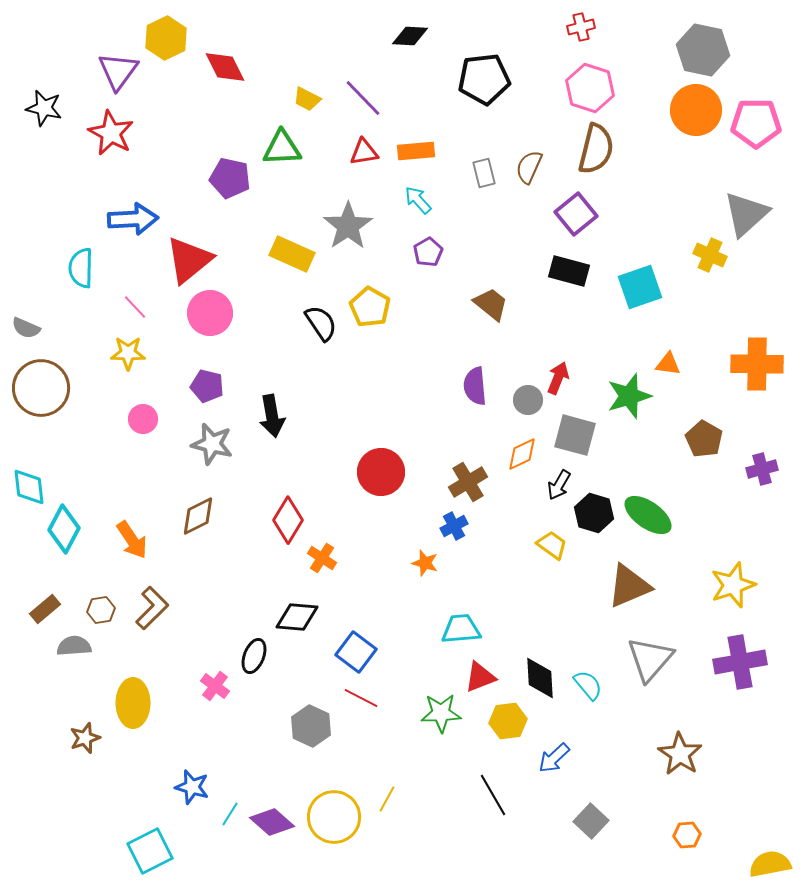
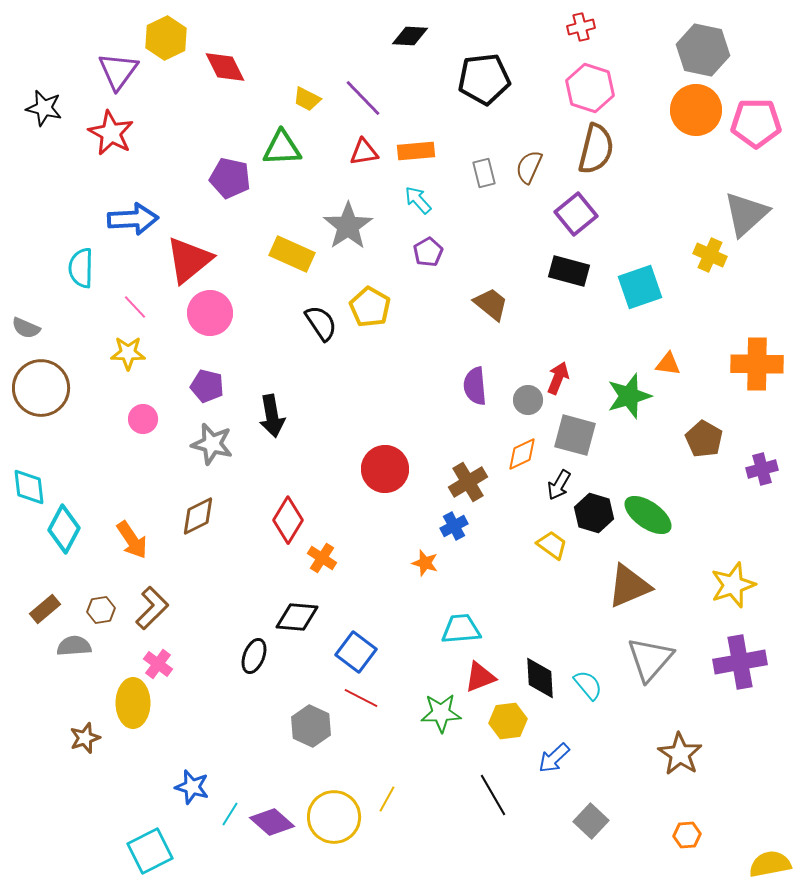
red circle at (381, 472): moved 4 px right, 3 px up
pink cross at (215, 686): moved 57 px left, 22 px up
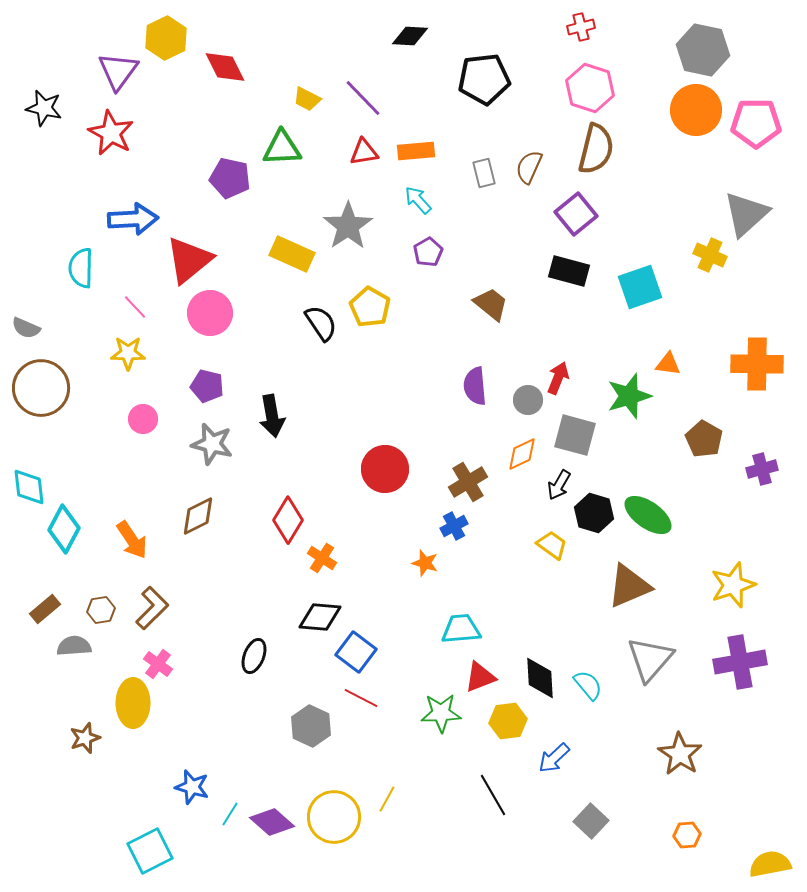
black diamond at (297, 617): moved 23 px right
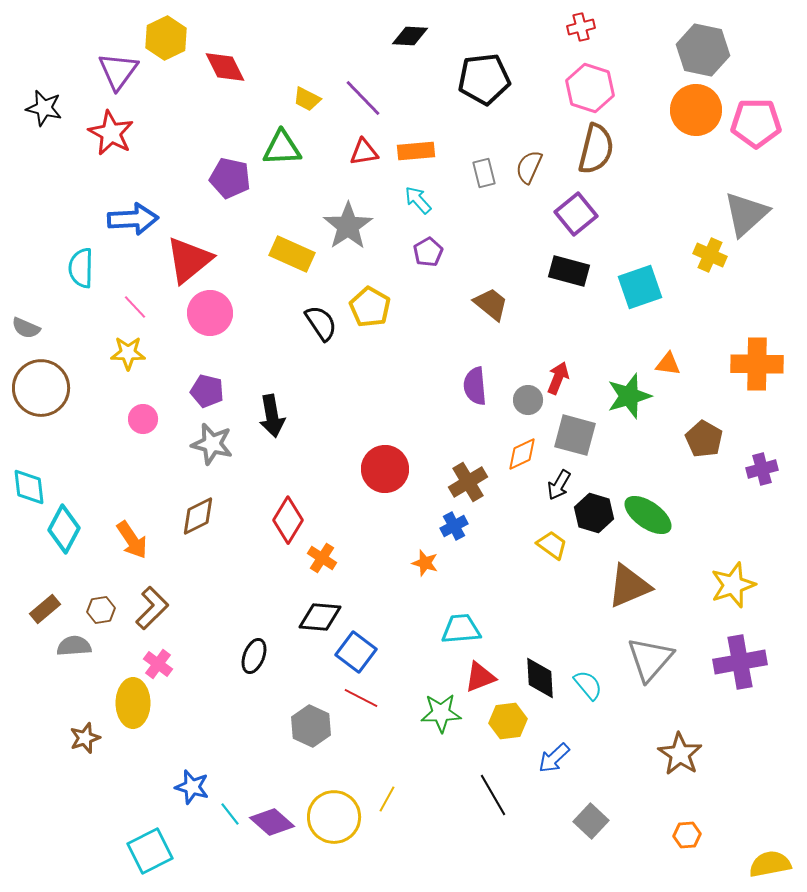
purple pentagon at (207, 386): moved 5 px down
cyan line at (230, 814): rotated 70 degrees counterclockwise
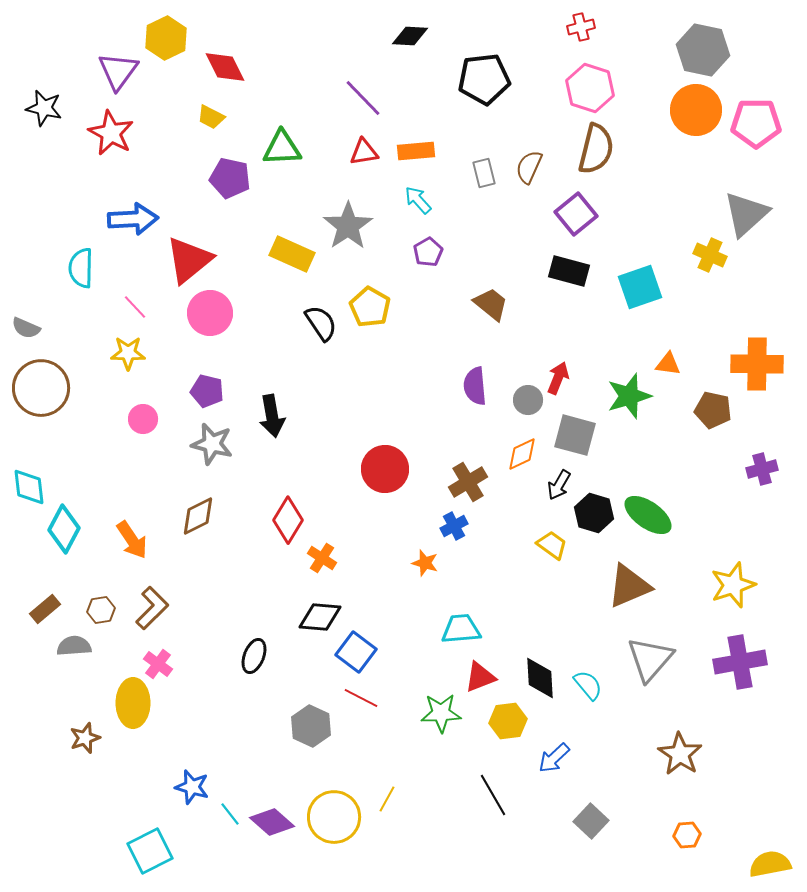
yellow trapezoid at (307, 99): moved 96 px left, 18 px down
brown pentagon at (704, 439): moved 9 px right, 29 px up; rotated 18 degrees counterclockwise
